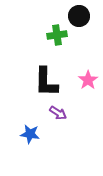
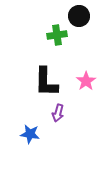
pink star: moved 2 px left, 1 px down
purple arrow: rotated 72 degrees clockwise
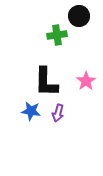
blue star: moved 1 px right, 23 px up
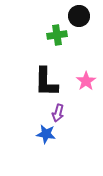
blue star: moved 15 px right, 23 px down
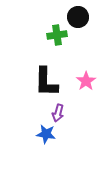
black circle: moved 1 px left, 1 px down
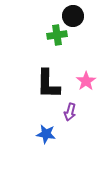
black circle: moved 5 px left, 1 px up
black L-shape: moved 2 px right, 2 px down
purple arrow: moved 12 px right, 1 px up
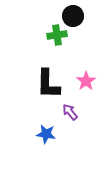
purple arrow: rotated 126 degrees clockwise
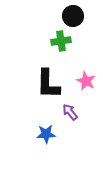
green cross: moved 4 px right, 6 px down
pink star: rotated 12 degrees counterclockwise
blue star: rotated 12 degrees counterclockwise
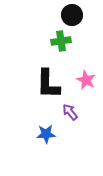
black circle: moved 1 px left, 1 px up
pink star: moved 1 px up
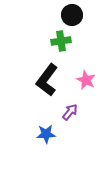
black L-shape: moved 1 px left, 4 px up; rotated 36 degrees clockwise
purple arrow: rotated 78 degrees clockwise
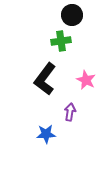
black L-shape: moved 2 px left, 1 px up
purple arrow: rotated 30 degrees counterclockwise
